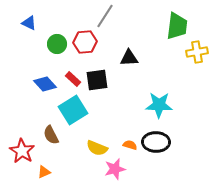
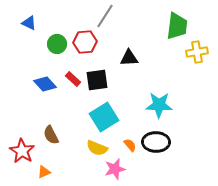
cyan square: moved 31 px right, 7 px down
orange semicircle: rotated 32 degrees clockwise
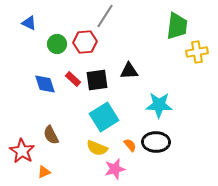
black triangle: moved 13 px down
blue diamond: rotated 25 degrees clockwise
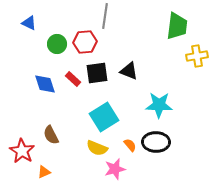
gray line: rotated 25 degrees counterclockwise
yellow cross: moved 4 px down
black triangle: rotated 24 degrees clockwise
black square: moved 7 px up
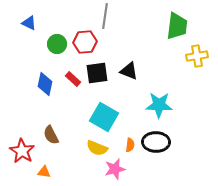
blue diamond: rotated 30 degrees clockwise
cyan square: rotated 28 degrees counterclockwise
orange semicircle: rotated 48 degrees clockwise
orange triangle: rotated 32 degrees clockwise
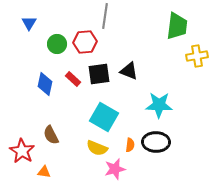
blue triangle: rotated 35 degrees clockwise
black square: moved 2 px right, 1 px down
